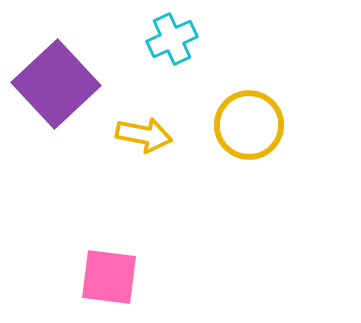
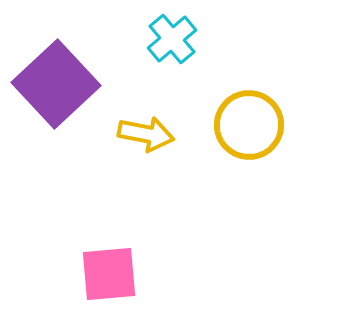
cyan cross: rotated 15 degrees counterclockwise
yellow arrow: moved 2 px right, 1 px up
pink square: moved 3 px up; rotated 12 degrees counterclockwise
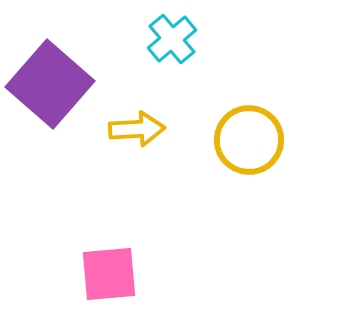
purple square: moved 6 px left; rotated 6 degrees counterclockwise
yellow circle: moved 15 px down
yellow arrow: moved 9 px left, 5 px up; rotated 14 degrees counterclockwise
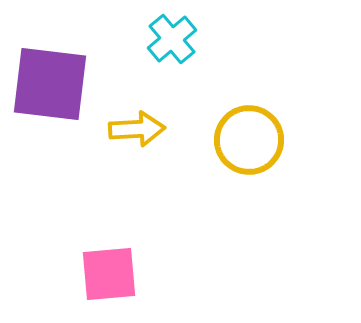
purple square: rotated 34 degrees counterclockwise
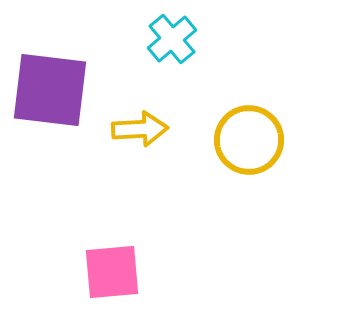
purple square: moved 6 px down
yellow arrow: moved 3 px right
pink square: moved 3 px right, 2 px up
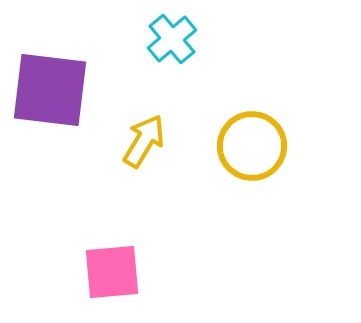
yellow arrow: moved 4 px right, 12 px down; rotated 56 degrees counterclockwise
yellow circle: moved 3 px right, 6 px down
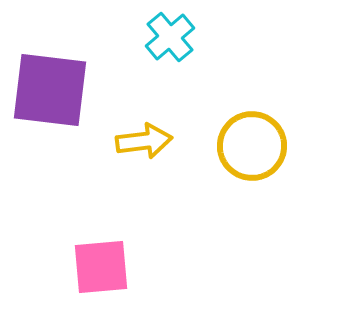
cyan cross: moved 2 px left, 2 px up
yellow arrow: rotated 52 degrees clockwise
pink square: moved 11 px left, 5 px up
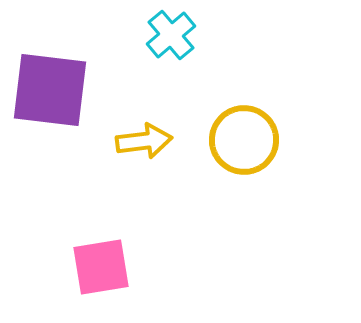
cyan cross: moved 1 px right, 2 px up
yellow circle: moved 8 px left, 6 px up
pink square: rotated 4 degrees counterclockwise
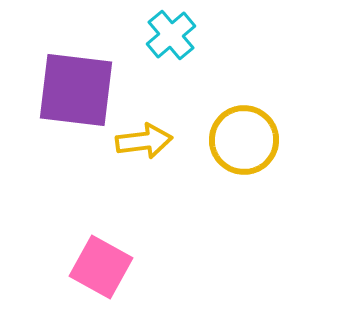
purple square: moved 26 px right
pink square: rotated 38 degrees clockwise
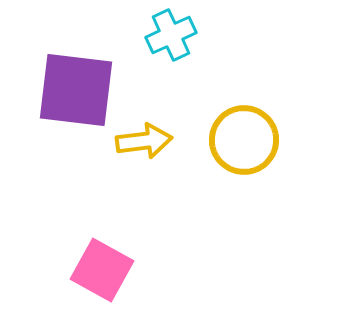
cyan cross: rotated 15 degrees clockwise
pink square: moved 1 px right, 3 px down
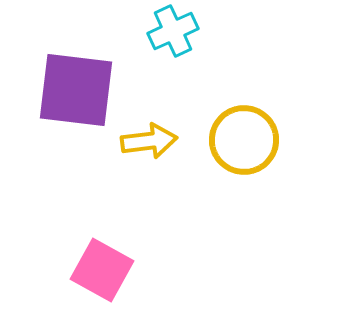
cyan cross: moved 2 px right, 4 px up
yellow arrow: moved 5 px right
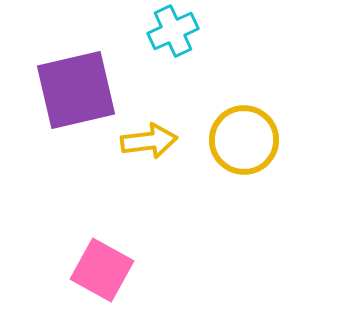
purple square: rotated 20 degrees counterclockwise
